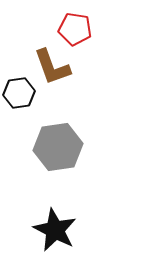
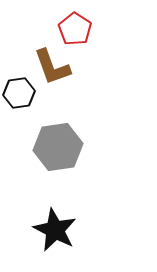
red pentagon: rotated 24 degrees clockwise
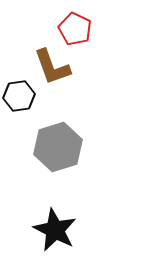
red pentagon: rotated 8 degrees counterclockwise
black hexagon: moved 3 px down
gray hexagon: rotated 9 degrees counterclockwise
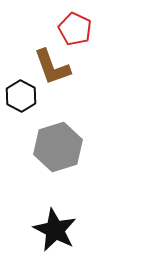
black hexagon: moved 2 px right; rotated 24 degrees counterclockwise
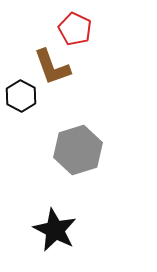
gray hexagon: moved 20 px right, 3 px down
